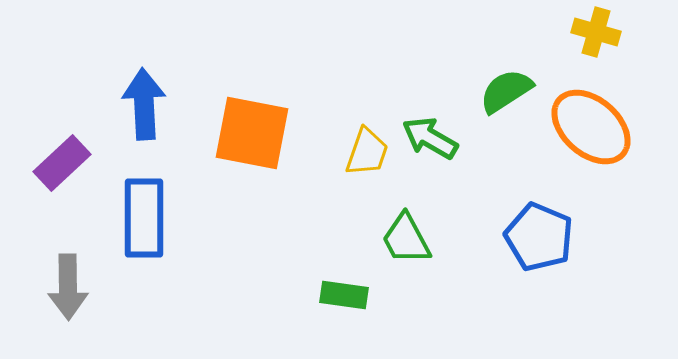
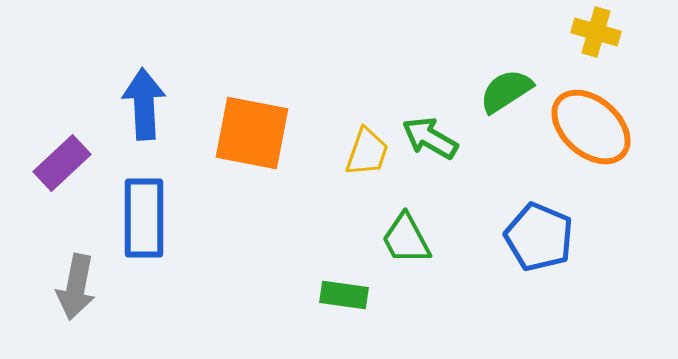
gray arrow: moved 8 px right; rotated 12 degrees clockwise
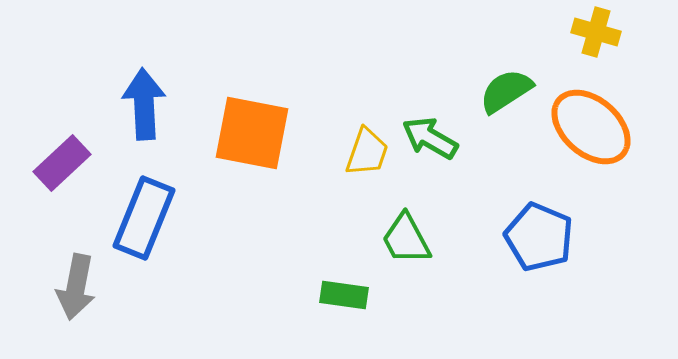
blue rectangle: rotated 22 degrees clockwise
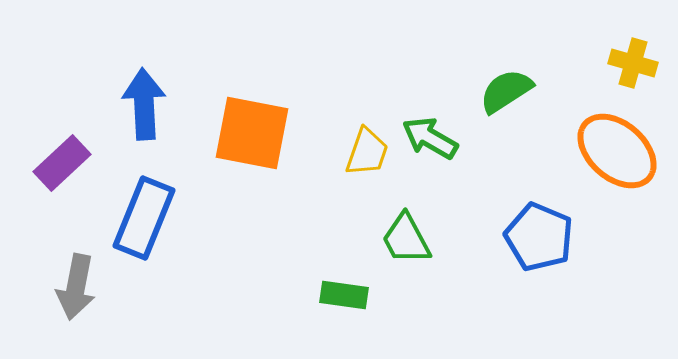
yellow cross: moved 37 px right, 31 px down
orange ellipse: moved 26 px right, 24 px down
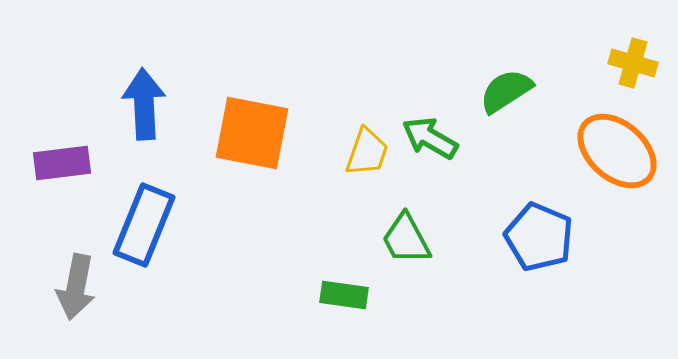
purple rectangle: rotated 36 degrees clockwise
blue rectangle: moved 7 px down
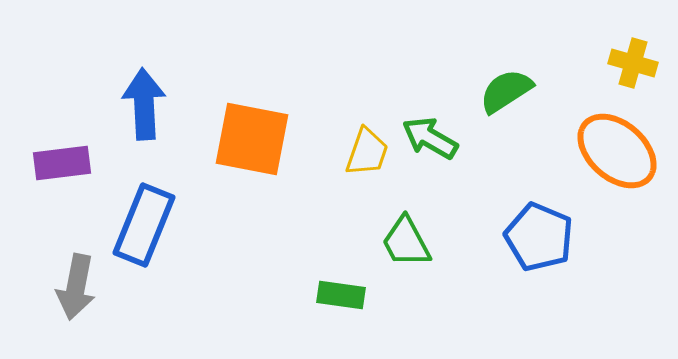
orange square: moved 6 px down
green trapezoid: moved 3 px down
green rectangle: moved 3 px left
